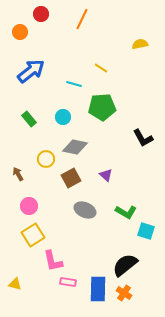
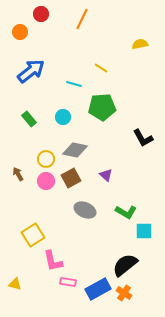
gray diamond: moved 3 px down
pink circle: moved 17 px right, 25 px up
cyan square: moved 2 px left; rotated 18 degrees counterclockwise
blue rectangle: rotated 60 degrees clockwise
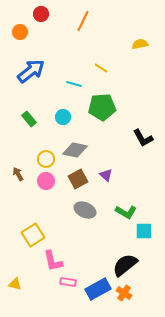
orange line: moved 1 px right, 2 px down
brown square: moved 7 px right, 1 px down
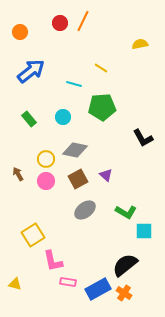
red circle: moved 19 px right, 9 px down
gray ellipse: rotated 60 degrees counterclockwise
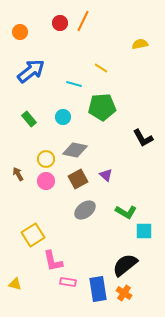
blue rectangle: rotated 70 degrees counterclockwise
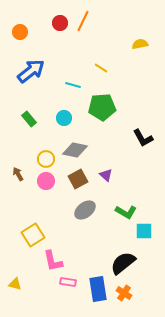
cyan line: moved 1 px left, 1 px down
cyan circle: moved 1 px right, 1 px down
black semicircle: moved 2 px left, 2 px up
